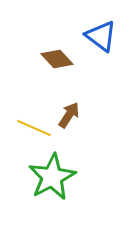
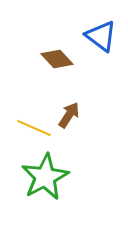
green star: moved 7 px left
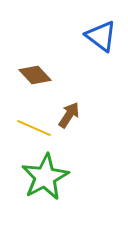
brown diamond: moved 22 px left, 16 px down
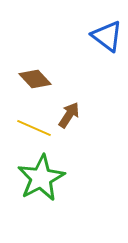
blue triangle: moved 6 px right
brown diamond: moved 4 px down
green star: moved 4 px left, 1 px down
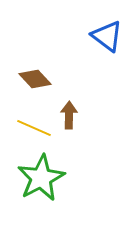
brown arrow: rotated 32 degrees counterclockwise
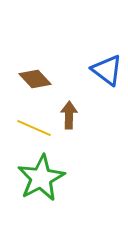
blue triangle: moved 34 px down
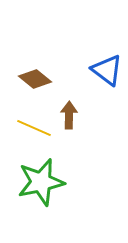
brown diamond: rotated 8 degrees counterclockwise
green star: moved 4 px down; rotated 15 degrees clockwise
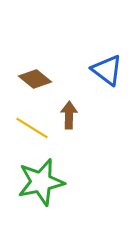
yellow line: moved 2 px left; rotated 8 degrees clockwise
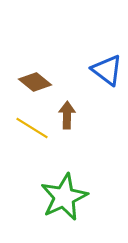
brown diamond: moved 3 px down
brown arrow: moved 2 px left
green star: moved 23 px right, 15 px down; rotated 12 degrees counterclockwise
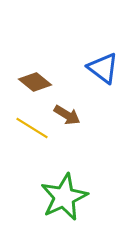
blue triangle: moved 4 px left, 2 px up
brown arrow: rotated 120 degrees clockwise
